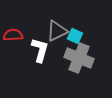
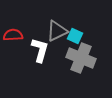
gray cross: moved 2 px right
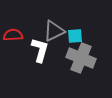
gray triangle: moved 3 px left
cyan square: rotated 28 degrees counterclockwise
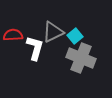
gray triangle: moved 1 px left, 1 px down
cyan square: rotated 35 degrees counterclockwise
white L-shape: moved 5 px left, 2 px up
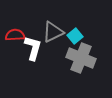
red semicircle: moved 2 px right
white L-shape: moved 2 px left
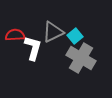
gray cross: rotated 8 degrees clockwise
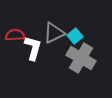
gray triangle: moved 1 px right, 1 px down
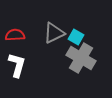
cyan square: moved 1 px right, 1 px down; rotated 21 degrees counterclockwise
white L-shape: moved 16 px left, 17 px down
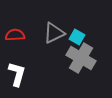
cyan square: moved 1 px right
white L-shape: moved 9 px down
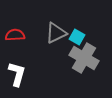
gray triangle: moved 2 px right
gray cross: moved 3 px right
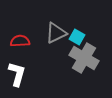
red semicircle: moved 5 px right, 6 px down
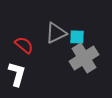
cyan square: rotated 28 degrees counterclockwise
red semicircle: moved 4 px right, 4 px down; rotated 42 degrees clockwise
gray cross: rotated 28 degrees clockwise
